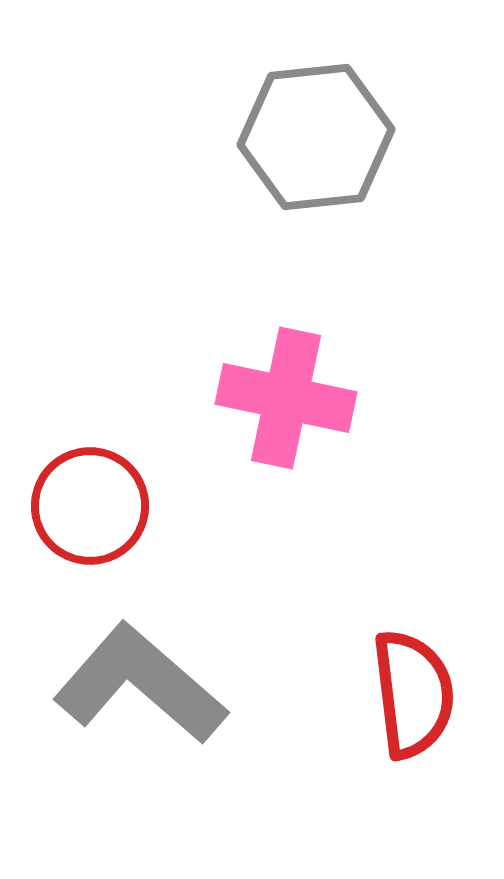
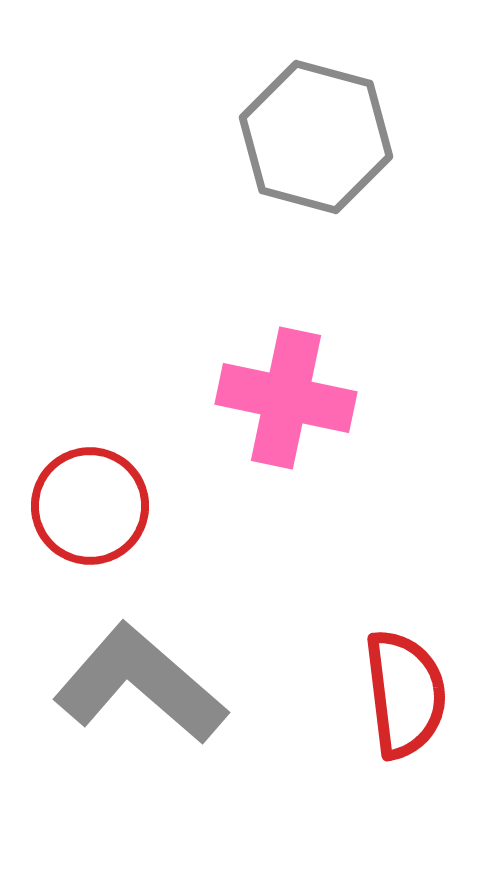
gray hexagon: rotated 21 degrees clockwise
red semicircle: moved 8 px left
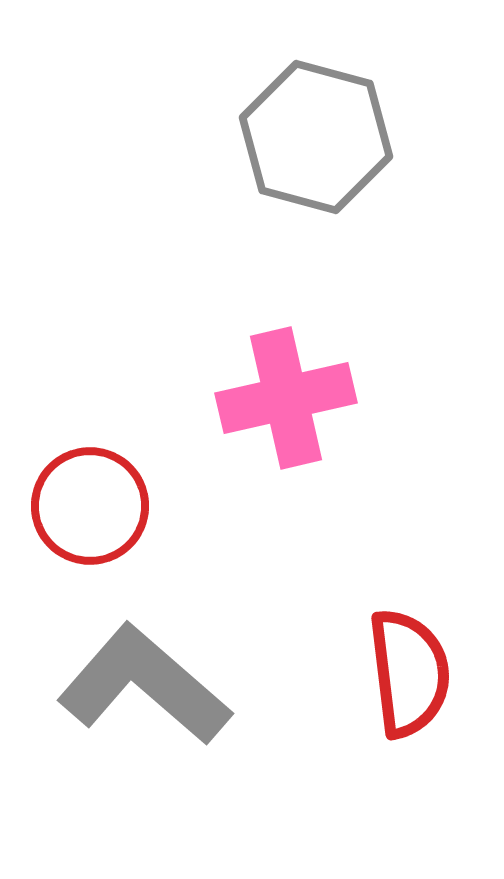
pink cross: rotated 25 degrees counterclockwise
gray L-shape: moved 4 px right, 1 px down
red semicircle: moved 4 px right, 21 px up
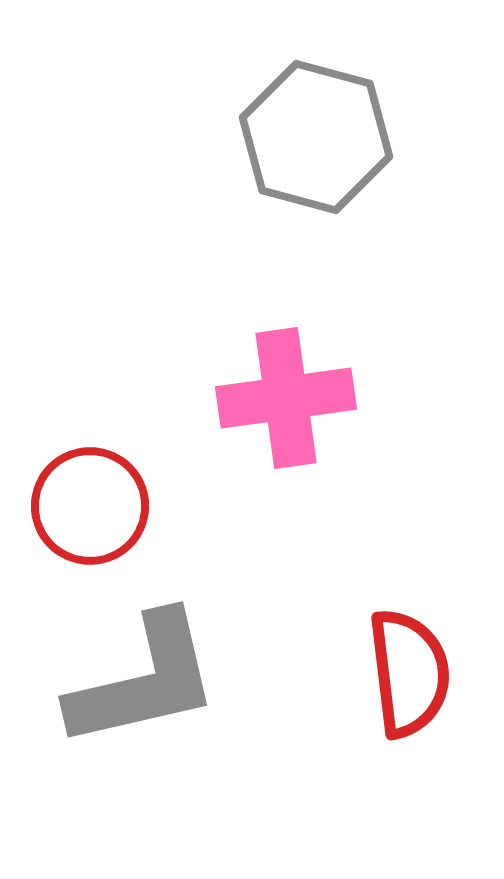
pink cross: rotated 5 degrees clockwise
gray L-shape: moved 4 px up; rotated 126 degrees clockwise
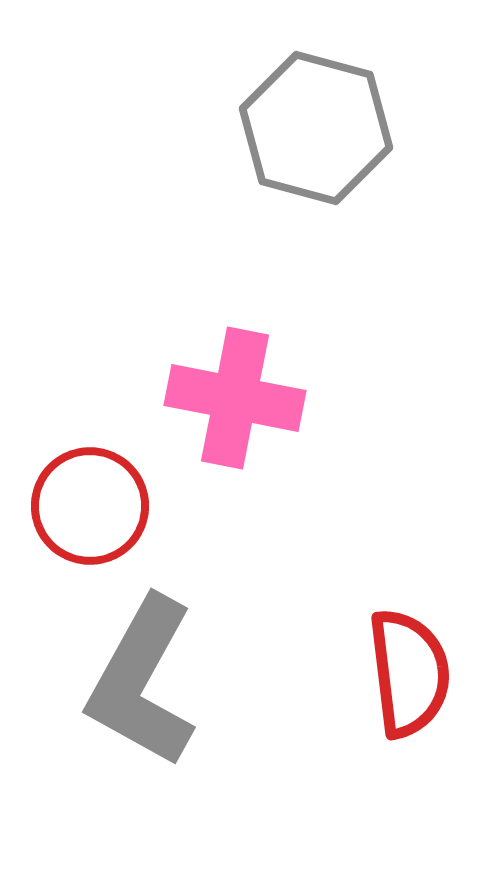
gray hexagon: moved 9 px up
pink cross: moved 51 px left; rotated 19 degrees clockwise
gray L-shape: moved 2 px left, 1 px down; rotated 132 degrees clockwise
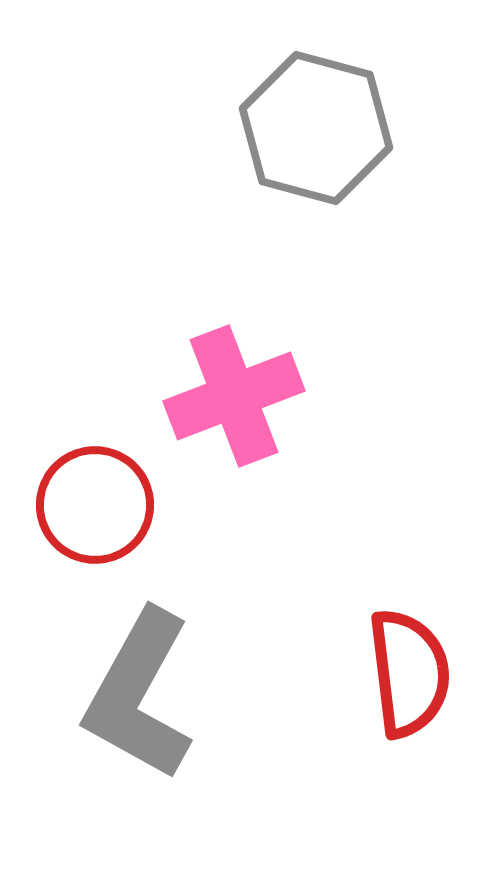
pink cross: moved 1 px left, 2 px up; rotated 32 degrees counterclockwise
red circle: moved 5 px right, 1 px up
gray L-shape: moved 3 px left, 13 px down
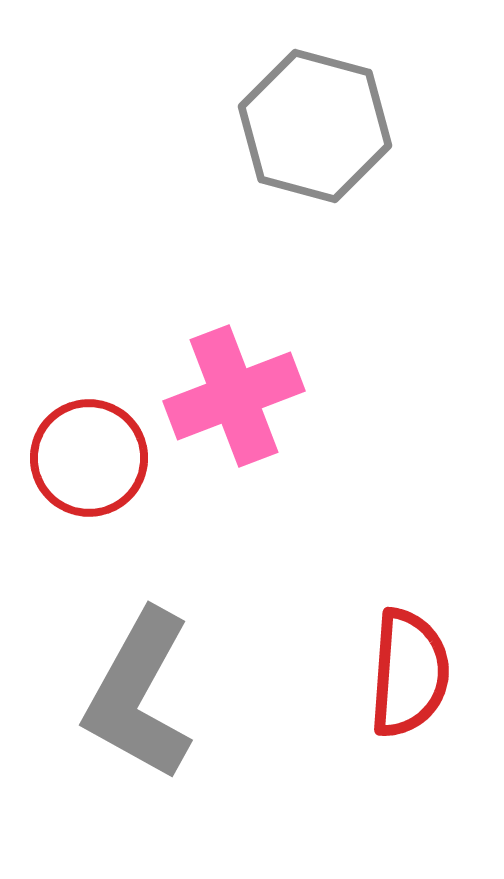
gray hexagon: moved 1 px left, 2 px up
red circle: moved 6 px left, 47 px up
red semicircle: rotated 11 degrees clockwise
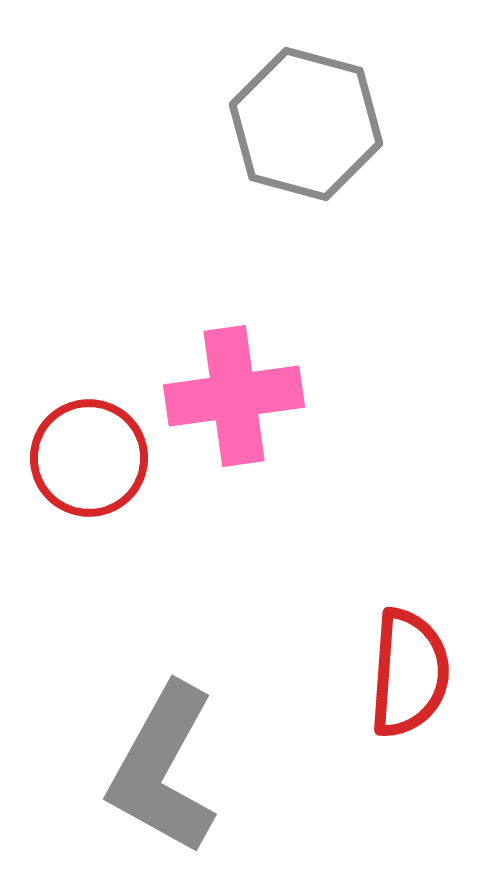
gray hexagon: moved 9 px left, 2 px up
pink cross: rotated 13 degrees clockwise
gray L-shape: moved 24 px right, 74 px down
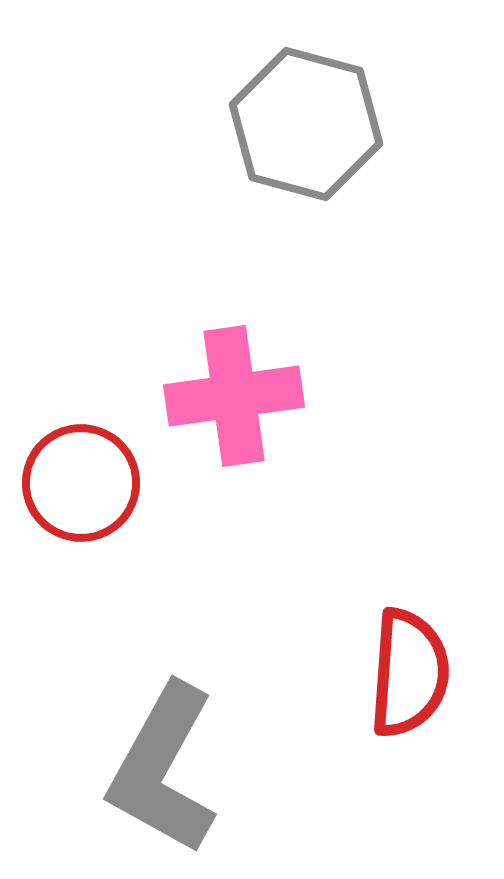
red circle: moved 8 px left, 25 px down
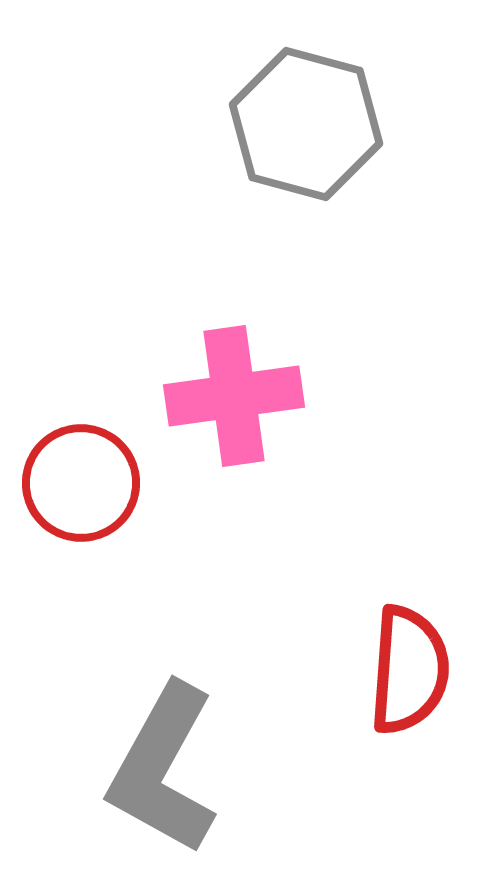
red semicircle: moved 3 px up
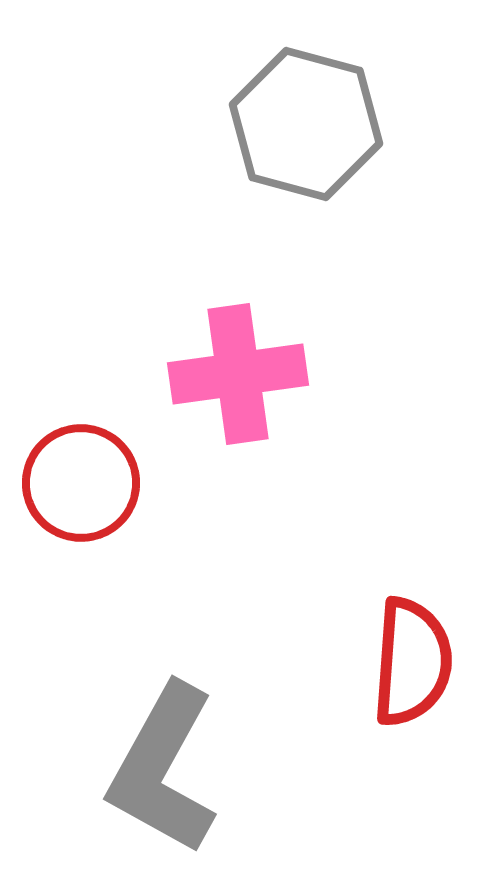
pink cross: moved 4 px right, 22 px up
red semicircle: moved 3 px right, 8 px up
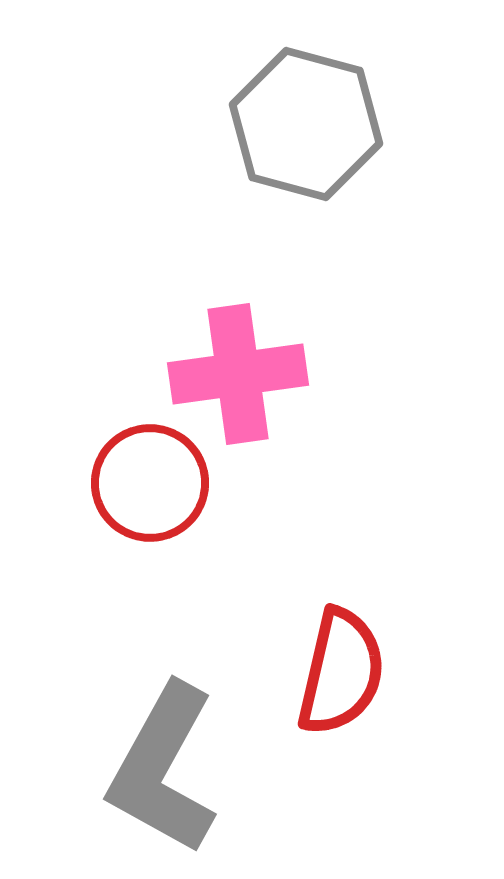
red circle: moved 69 px right
red semicircle: moved 71 px left, 10 px down; rotated 9 degrees clockwise
